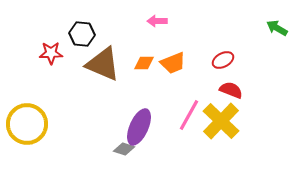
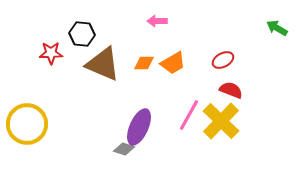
orange trapezoid: rotated 8 degrees counterclockwise
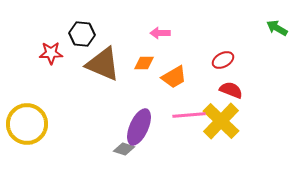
pink arrow: moved 3 px right, 12 px down
orange trapezoid: moved 1 px right, 14 px down
pink line: rotated 56 degrees clockwise
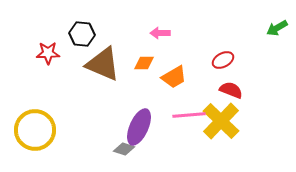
green arrow: rotated 60 degrees counterclockwise
red star: moved 3 px left
yellow circle: moved 8 px right, 6 px down
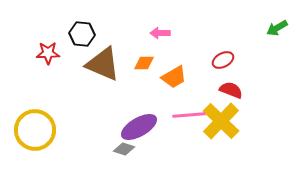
purple ellipse: rotated 36 degrees clockwise
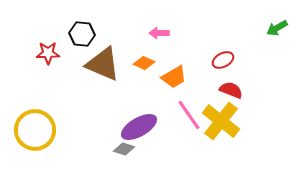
pink arrow: moved 1 px left
orange diamond: rotated 25 degrees clockwise
pink line: rotated 60 degrees clockwise
yellow cross: rotated 6 degrees counterclockwise
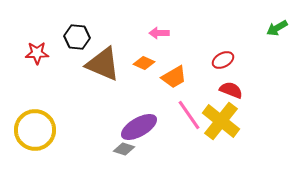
black hexagon: moved 5 px left, 3 px down
red star: moved 11 px left
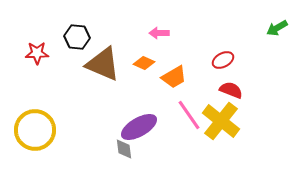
gray diamond: rotated 65 degrees clockwise
